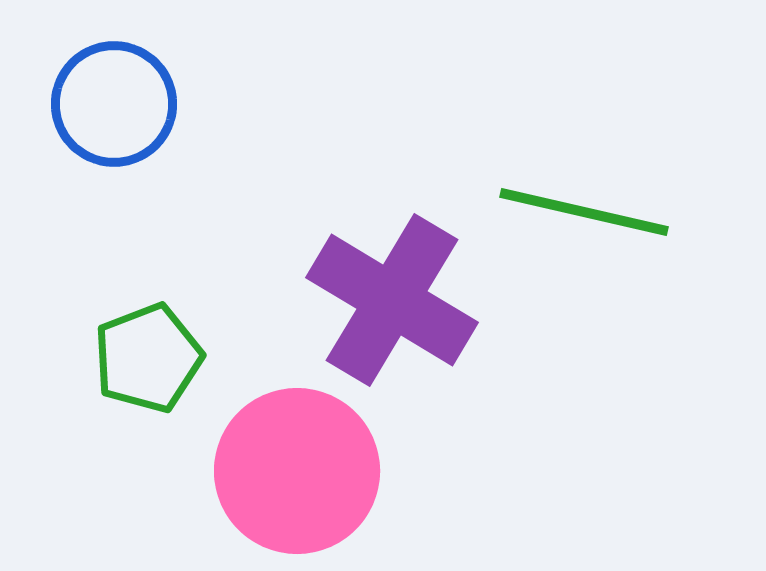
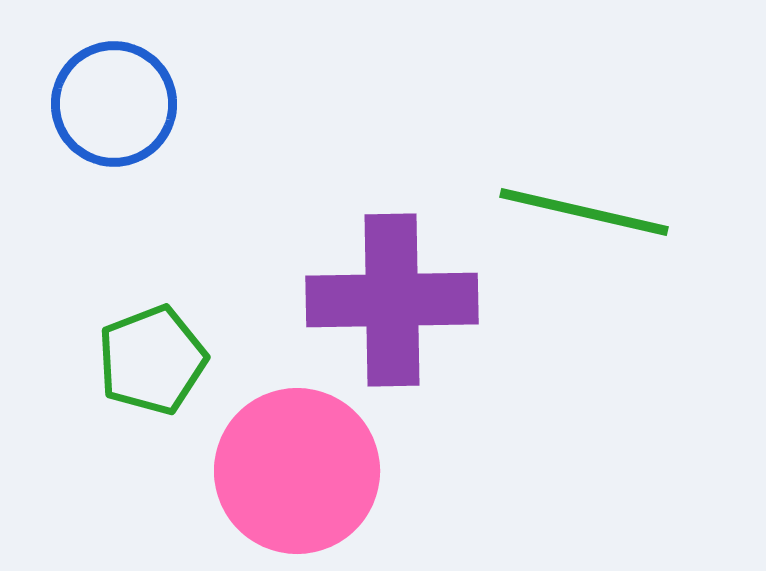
purple cross: rotated 32 degrees counterclockwise
green pentagon: moved 4 px right, 2 px down
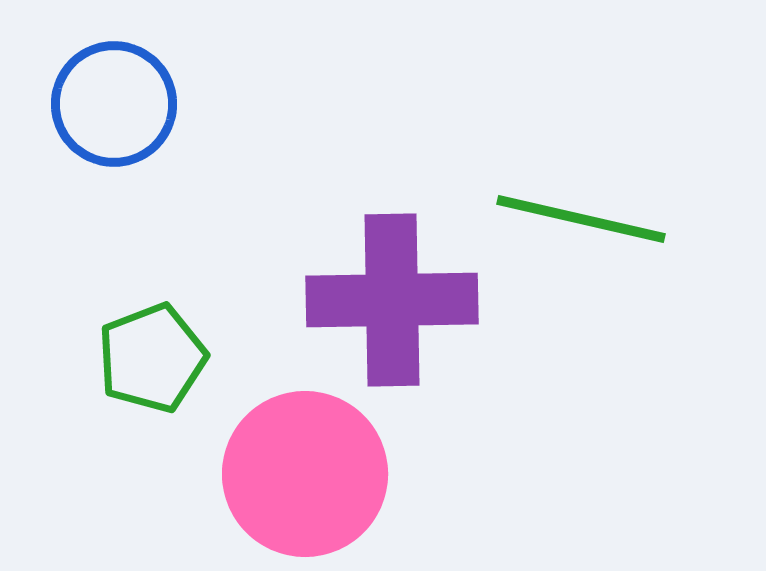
green line: moved 3 px left, 7 px down
green pentagon: moved 2 px up
pink circle: moved 8 px right, 3 px down
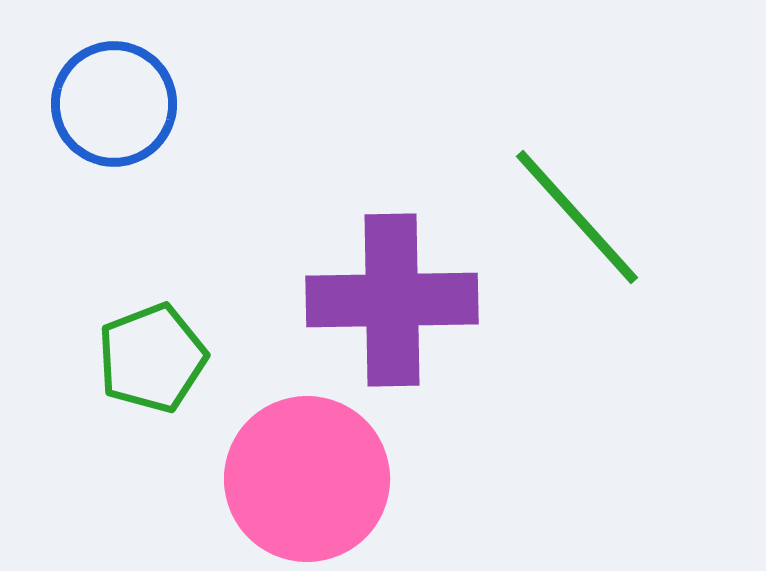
green line: moved 4 px left, 2 px up; rotated 35 degrees clockwise
pink circle: moved 2 px right, 5 px down
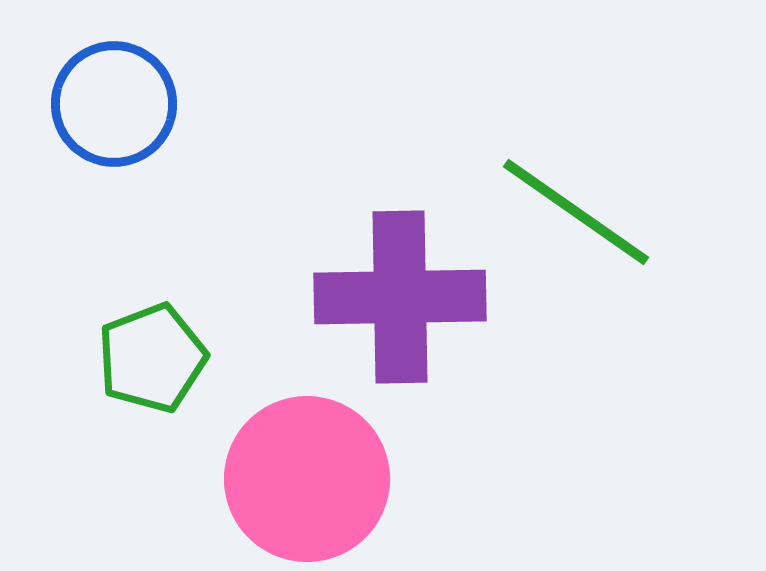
green line: moved 1 px left, 5 px up; rotated 13 degrees counterclockwise
purple cross: moved 8 px right, 3 px up
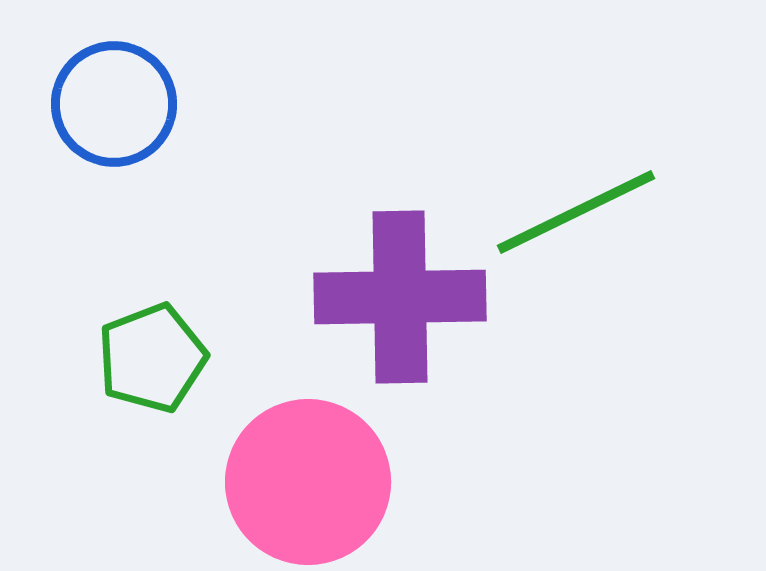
green line: rotated 61 degrees counterclockwise
pink circle: moved 1 px right, 3 px down
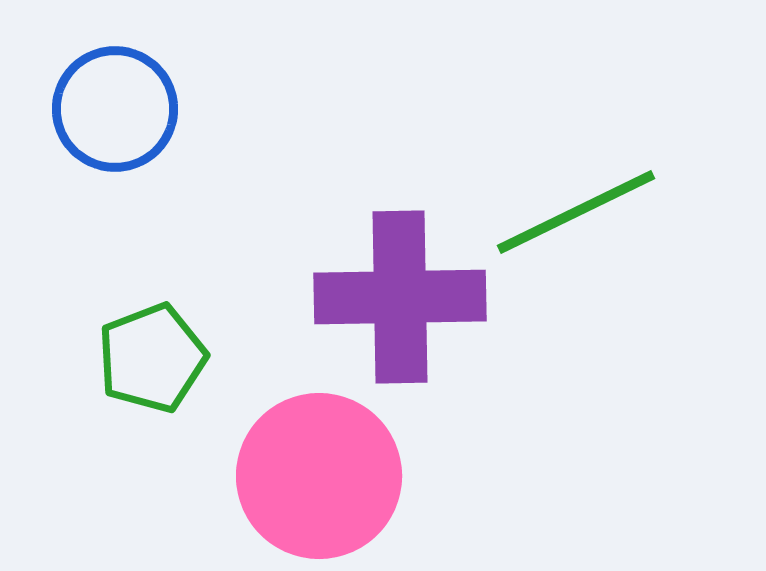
blue circle: moved 1 px right, 5 px down
pink circle: moved 11 px right, 6 px up
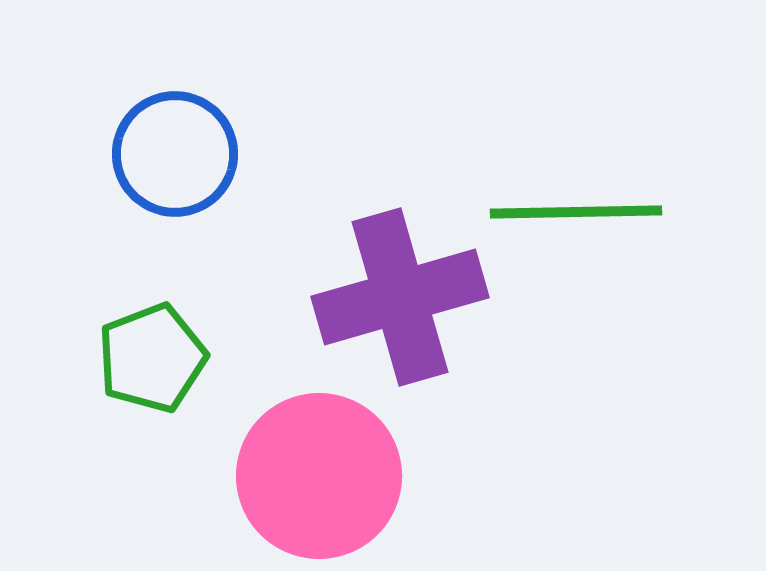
blue circle: moved 60 px right, 45 px down
green line: rotated 25 degrees clockwise
purple cross: rotated 15 degrees counterclockwise
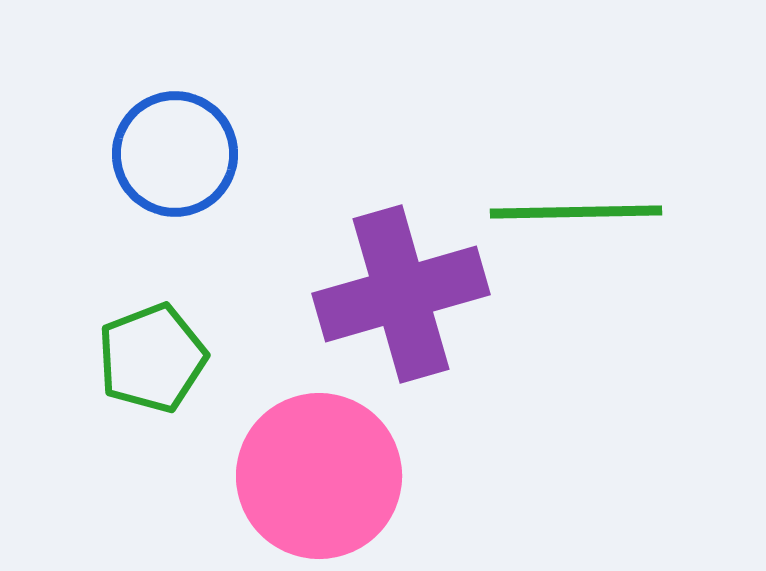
purple cross: moved 1 px right, 3 px up
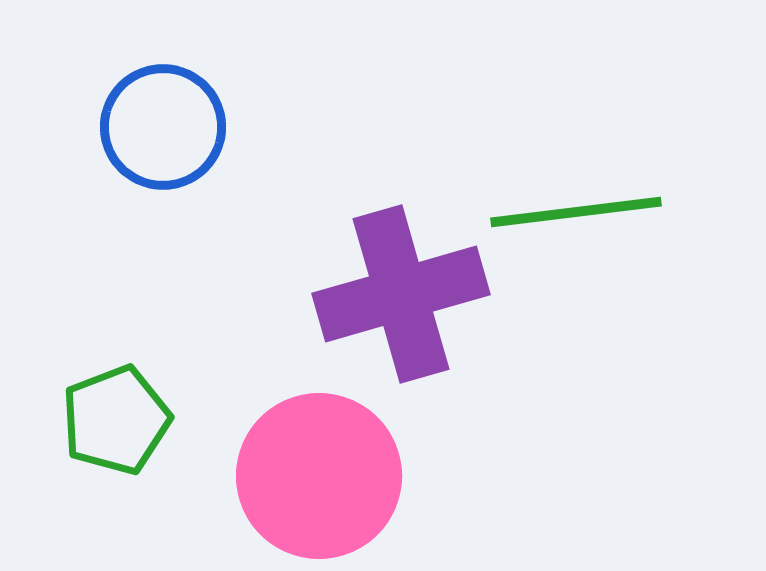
blue circle: moved 12 px left, 27 px up
green line: rotated 6 degrees counterclockwise
green pentagon: moved 36 px left, 62 px down
